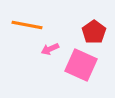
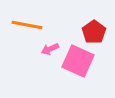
pink square: moved 3 px left, 4 px up
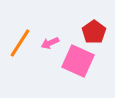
orange line: moved 7 px left, 18 px down; rotated 68 degrees counterclockwise
pink arrow: moved 6 px up
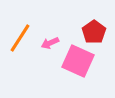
orange line: moved 5 px up
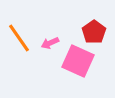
orange line: moved 1 px left; rotated 68 degrees counterclockwise
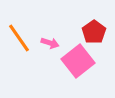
pink arrow: rotated 138 degrees counterclockwise
pink square: rotated 28 degrees clockwise
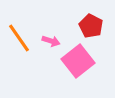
red pentagon: moved 3 px left, 6 px up; rotated 10 degrees counterclockwise
pink arrow: moved 1 px right, 2 px up
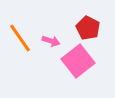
red pentagon: moved 3 px left, 2 px down
orange line: moved 1 px right
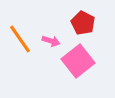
red pentagon: moved 5 px left, 5 px up
orange line: moved 1 px down
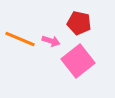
red pentagon: moved 4 px left; rotated 15 degrees counterclockwise
orange line: rotated 32 degrees counterclockwise
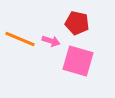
red pentagon: moved 2 px left
pink square: rotated 36 degrees counterclockwise
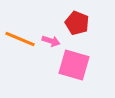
red pentagon: rotated 10 degrees clockwise
pink square: moved 4 px left, 4 px down
